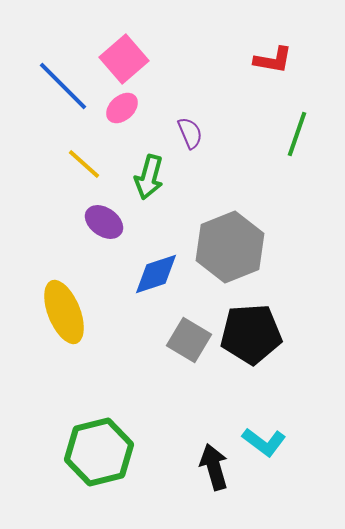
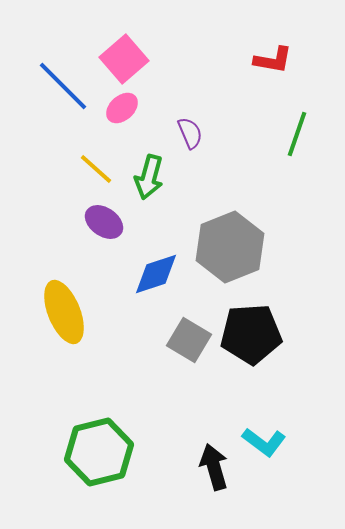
yellow line: moved 12 px right, 5 px down
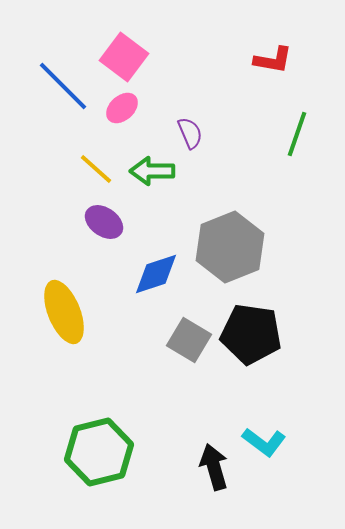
pink square: moved 2 px up; rotated 12 degrees counterclockwise
green arrow: moved 3 px right, 6 px up; rotated 75 degrees clockwise
black pentagon: rotated 12 degrees clockwise
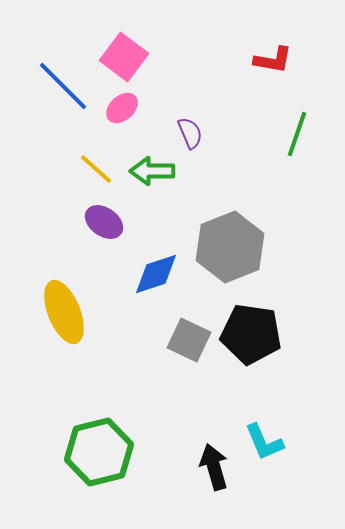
gray square: rotated 6 degrees counterclockwise
cyan L-shape: rotated 30 degrees clockwise
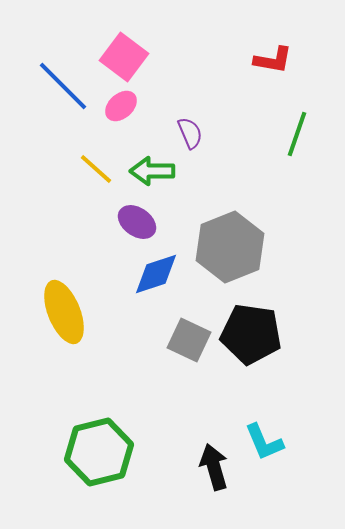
pink ellipse: moved 1 px left, 2 px up
purple ellipse: moved 33 px right
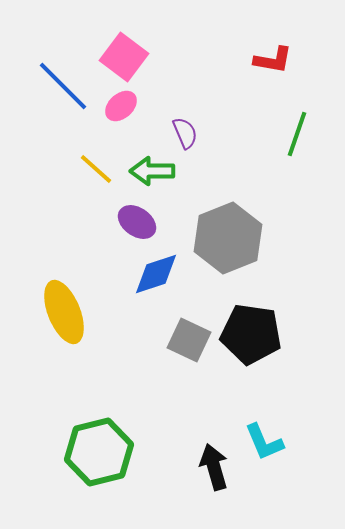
purple semicircle: moved 5 px left
gray hexagon: moved 2 px left, 9 px up
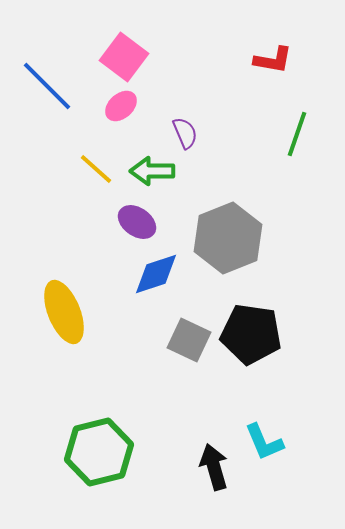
blue line: moved 16 px left
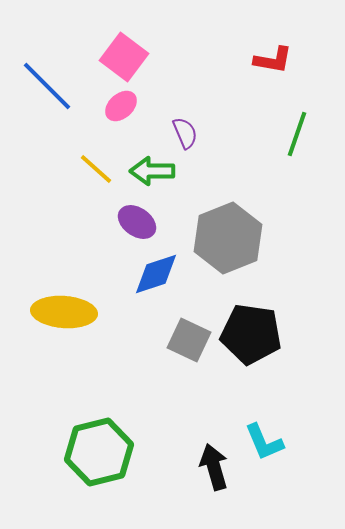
yellow ellipse: rotated 64 degrees counterclockwise
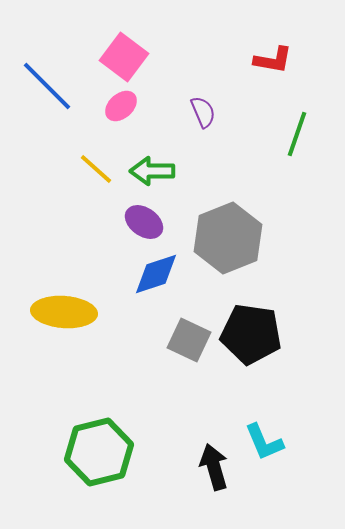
purple semicircle: moved 18 px right, 21 px up
purple ellipse: moved 7 px right
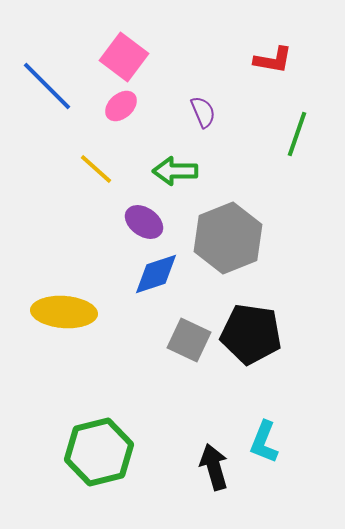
green arrow: moved 23 px right
cyan L-shape: rotated 45 degrees clockwise
